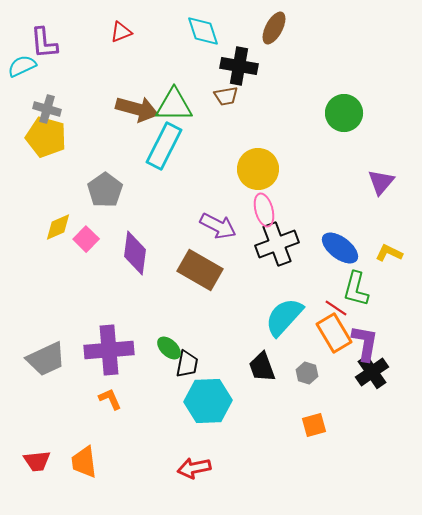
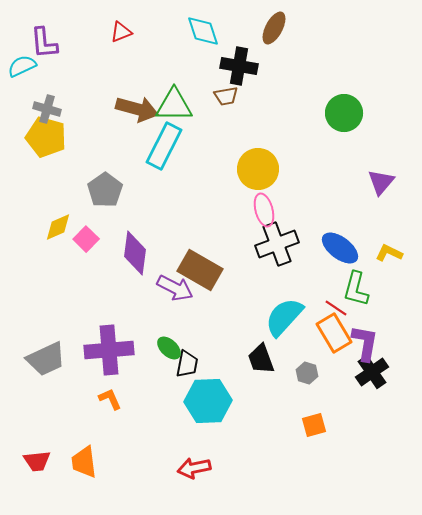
purple arrow at (218, 226): moved 43 px left, 62 px down
black trapezoid at (262, 367): moved 1 px left, 8 px up
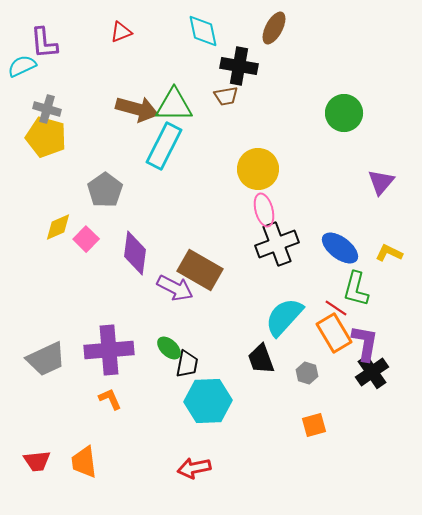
cyan diamond at (203, 31): rotated 6 degrees clockwise
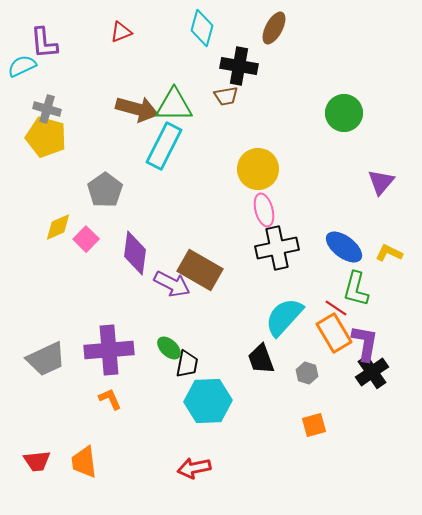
cyan diamond at (203, 31): moved 1 px left, 3 px up; rotated 27 degrees clockwise
black cross at (277, 244): moved 4 px down; rotated 9 degrees clockwise
blue ellipse at (340, 248): moved 4 px right, 1 px up
purple arrow at (175, 288): moved 3 px left, 4 px up
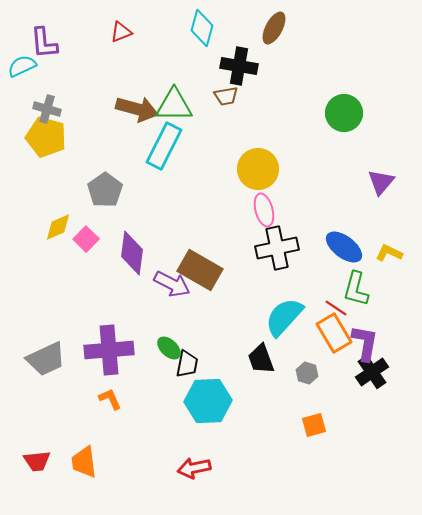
purple diamond at (135, 253): moved 3 px left
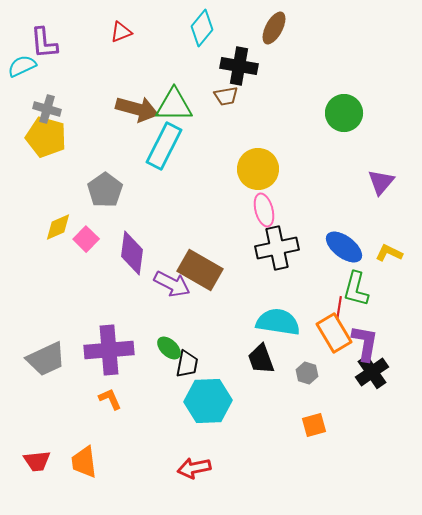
cyan diamond at (202, 28): rotated 24 degrees clockwise
red line at (336, 308): moved 3 px right; rotated 65 degrees clockwise
cyan semicircle at (284, 317): moved 6 px left, 5 px down; rotated 57 degrees clockwise
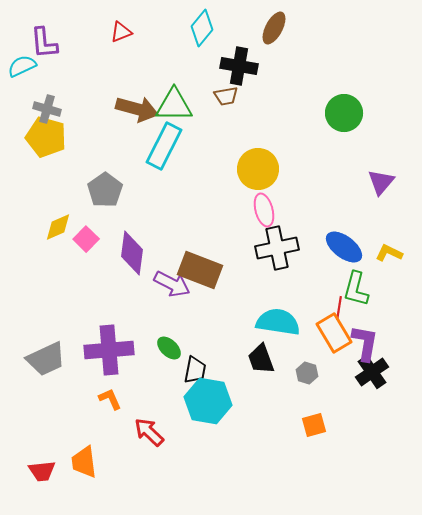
brown rectangle at (200, 270): rotated 9 degrees counterclockwise
black trapezoid at (187, 364): moved 8 px right, 6 px down
cyan hexagon at (208, 401): rotated 12 degrees clockwise
red trapezoid at (37, 461): moved 5 px right, 10 px down
red arrow at (194, 468): moved 45 px left, 36 px up; rotated 56 degrees clockwise
